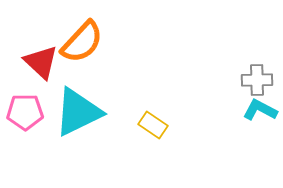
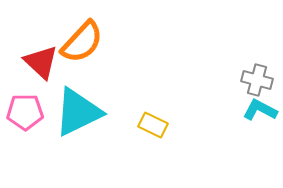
gray cross: rotated 16 degrees clockwise
yellow rectangle: rotated 8 degrees counterclockwise
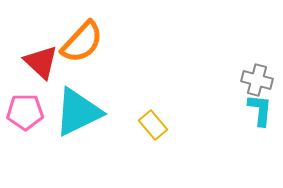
cyan L-shape: rotated 68 degrees clockwise
yellow rectangle: rotated 24 degrees clockwise
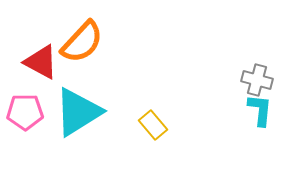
red triangle: rotated 15 degrees counterclockwise
cyan triangle: rotated 6 degrees counterclockwise
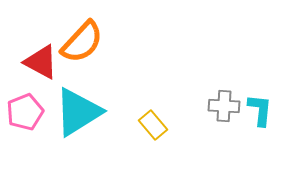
gray cross: moved 33 px left, 26 px down; rotated 12 degrees counterclockwise
pink pentagon: rotated 21 degrees counterclockwise
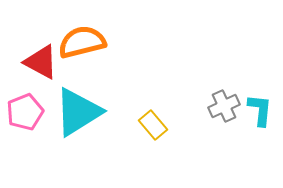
orange semicircle: rotated 147 degrees counterclockwise
gray cross: rotated 28 degrees counterclockwise
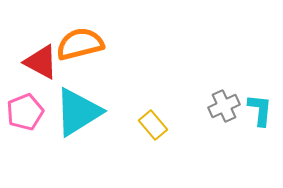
orange semicircle: moved 2 px left, 2 px down
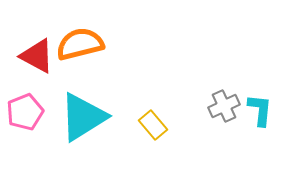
red triangle: moved 4 px left, 6 px up
cyan triangle: moved 5 px right, 5 px down
